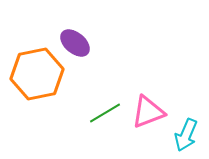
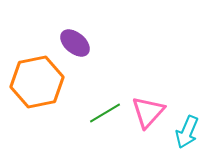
orange hexagon: moved 8 px down
pink triangle: rotated 27 degrees counterclockwise
cyan arrow: moved 1 px right, 3 px up
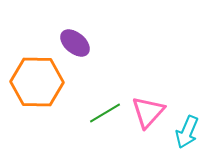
orange hexagon: rotated 12 degrees clockwise
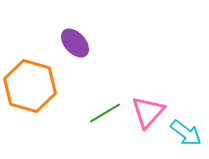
purple ellipse: rotated 8 degrees clockwise
orange hexagon: moved 7 px left, 4 px down; rotated 15 degrees clockwise
cyan arrow: moved 1 px left, 1 px down; rotated 76 degrees counterclockwise
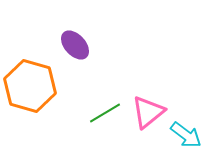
purple ellipse: moved 2 px down
pink triangle: rotated 9 degrees clockwise
cyan arrow: moved 2 px down
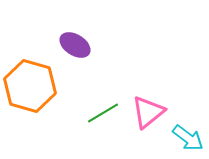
purple ellipse: rotated 16 degrees counterclockwise
green line: moved 2 px left
cyan arrow: moved 2 px right, 3 px down
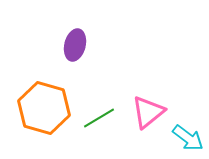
purple ellipse: rotated 72 degrees clockwise
orange hexagon: moved 14 px right, 22 px down
green line: moved 4 px left, 5 px down
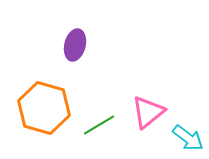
green line: moved 7 px down
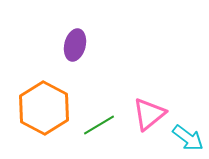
orange hexagon: rotated 12 degrees clockwise
pink triangle: moved 1 px right, 2 px down
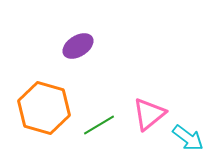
purple ellipse: moved 3 px right, 1 px down; rotated 44 degrees clockwise
orange hexagon: rotated 12 degrees counterclockwise
